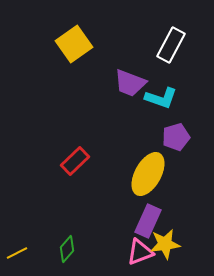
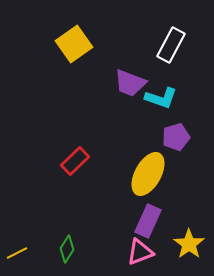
yellow star: moved 24 px right; rotated 28 degrees counterclockwise
green diamond: rotated 8 degrees counterclockwise
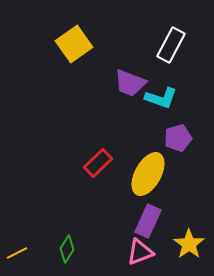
purple pentagon: moved 2 px right, 1 px down
red rectangle: moved 23 px right, 2 px down
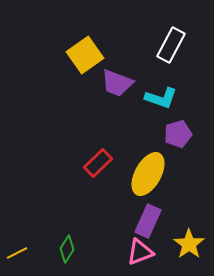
yellow square: moved 11 px right, 11 px down
purple trapezoid: moved 13 px left
purple pentagon: moved 4 px up
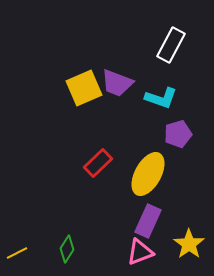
yellow square: moved 1 px left, 33 px down; rotated 12 degrees clockwise
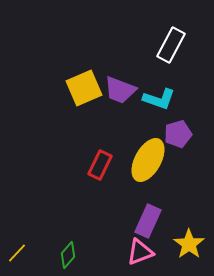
purple trapezoid: moved 3 px right, 7 px down
cyan L-shape: moved 2 px left, 1 px down
red rectangle: moved 2 px right, 2 px down; rotated 20 degrees counterclockwise
yellow ellipse: moved 14 px up
green diamond: moved 1 px right, 6 px down; rotated 8 degrees clockwise
yellow line: rotated 20 degrees counterclockwise
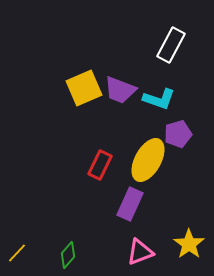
purple rectangle: moved 18 px left, 17 px up
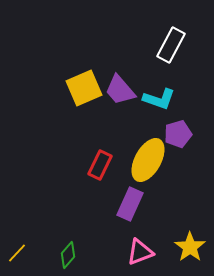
purple trapezoid: rotated 28 degrees clockwise
yellow star: moved 1 px right, 3 px down
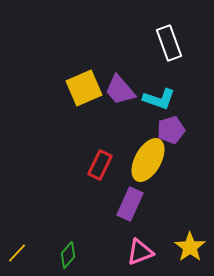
white rectangle: moved 2 px left, 2 px up; rotated 48 degrees counterclockwise
purple pentagon: moved 7 px left, 4 px up
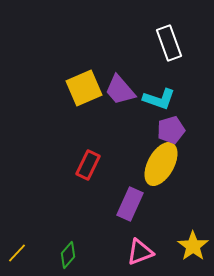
yellow ellipse: moved 13 px right, 4 px down
red rectangle: moved 12 px left
yellow star: moved 3 px right, 1 px up
